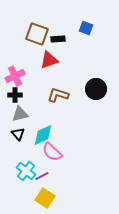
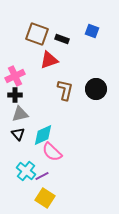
blue square: moved 6 px right, 3 px down
black rectangle: moved 4 px right; rotated 24 degrees clockwise
brown L-shape: moved 7 px right, 5 px up; rotated 85 degrees clockwise
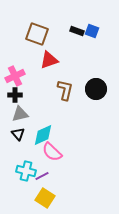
black rectangle: moved 15 px right, 8 px up
cyan cross: rotated 24 degrees counterclockwise
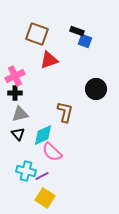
blue square: moved 7 px left, 10 px down
brown L-shape: moved 22 px down
black cross: moved 2 px up
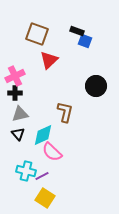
red triangle: rotated 24 degrees counterclockwise
black circle: moved 3 px up
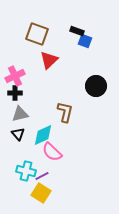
yellow square: moved 4 px left, 5 px up
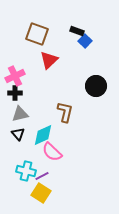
blue square: rotated 24 degrees clockwise
